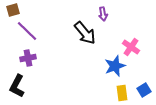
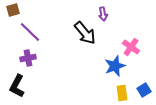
purple line: moved 3 px right, 1 px down
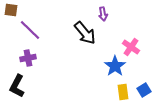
brown square: moved 2 px left; rotated 24 degrees clockwise
purple line: moved 2 px up
blue star: rotated 15 degrees counterclockwise
yellow rectangle: moved 1 px right, 1 px up
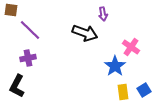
black arrow: rotated 30 degrees counterclockwise
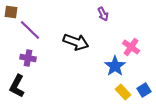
brown square: moved 2 px down
purple arrow: rotated 16 degrees counterclockwise
black arrow: moved 9 px left, 9 px down
purple cross: rotated 21 degrees clockwise
yellow rectangle: rotated 35 degrees counterclockwise
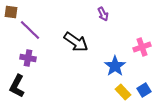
black arrow: rotated 15 degrees clockwise
pink cross: moved 11 px right; rotated 36 degrees clockwise
